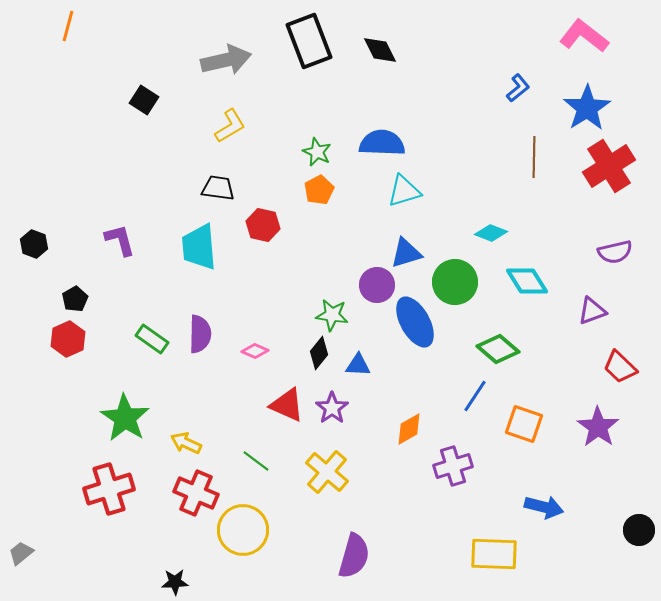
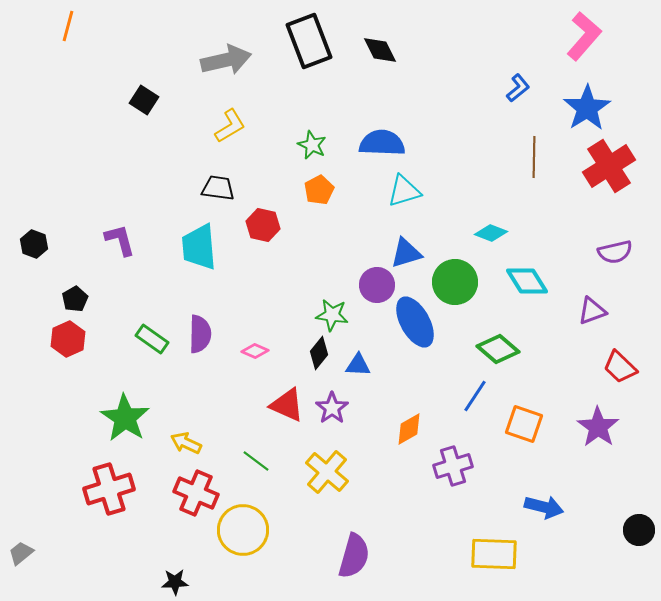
pink L-shape at (584, 36): rotated 93 degrees clockwise
green star at (317, 152): moved 5 px left, 7 px up
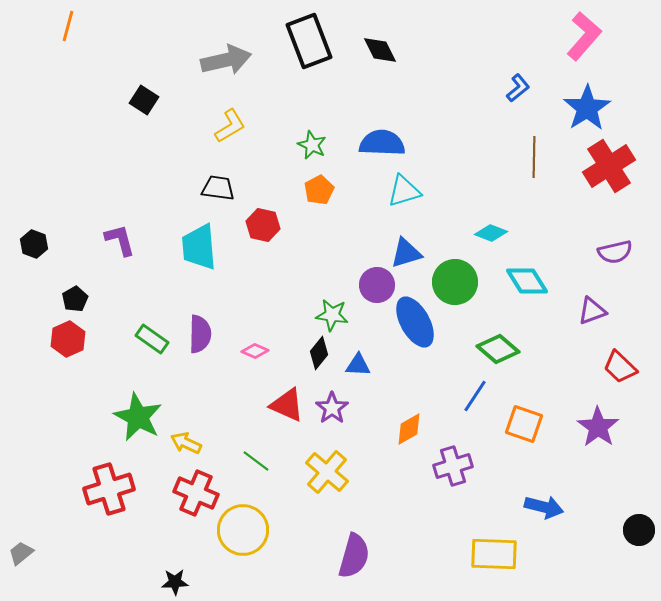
green star at (125, 418): moved 13 px right, 1 px up; rotated 6 degrees counterclockwise
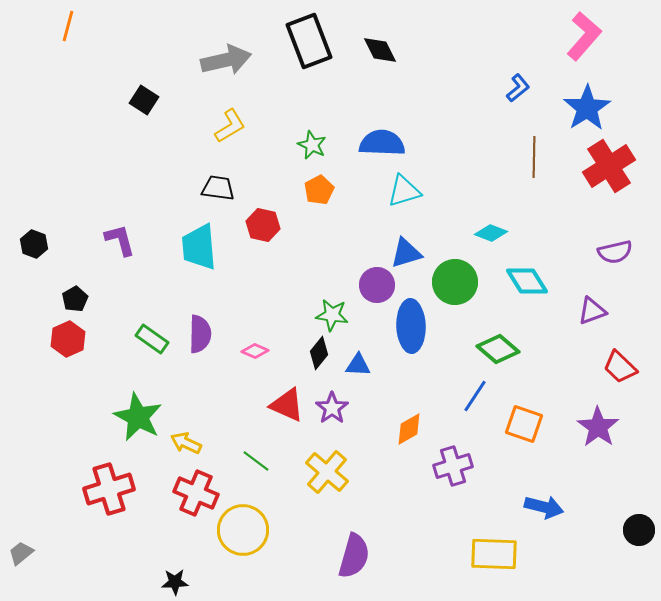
blue ellipse at (415, 322): moved 4 px left, 4 px down; rotated 27 degrees clockwise
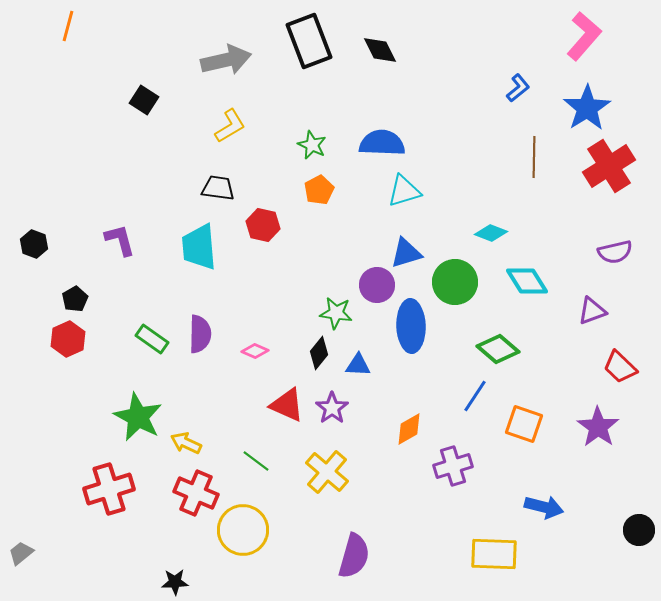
green star at (332, 315): moved 4 px right, 2 px up
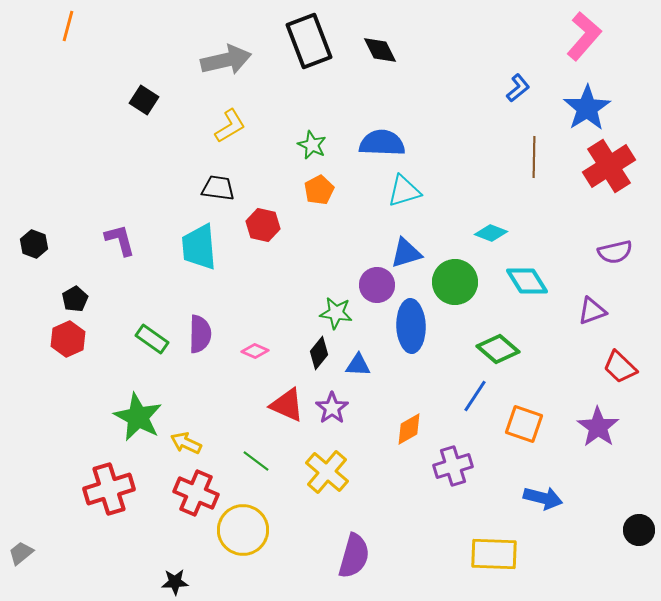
blue arrow at (544, 507): moved 1 px left, 9 px up
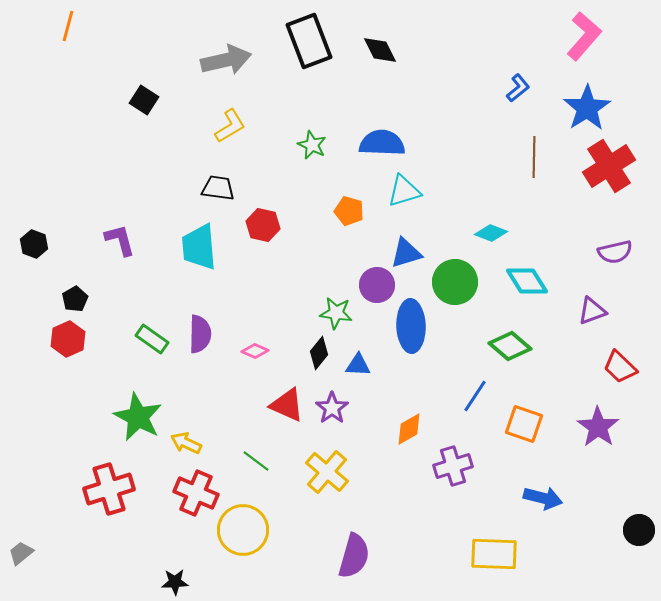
orange pentagon at (319, 190): moved 30 px right, 21 px down; rotated 28 degrees counterclockwise
green diamond at (498, 349): moved 12 px right, 3 px up
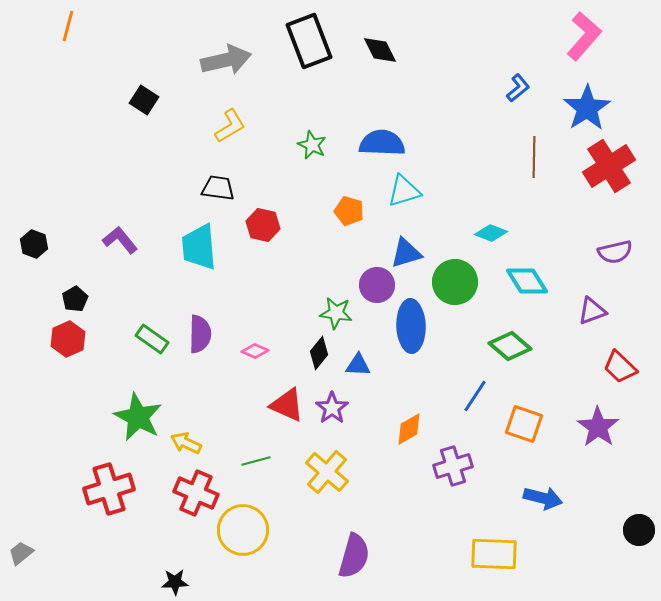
purple L-shape at (120, 240): rotated 24 degrees counterclockwise
green line at (256, 461): rotated 52 degrees counterclockwise
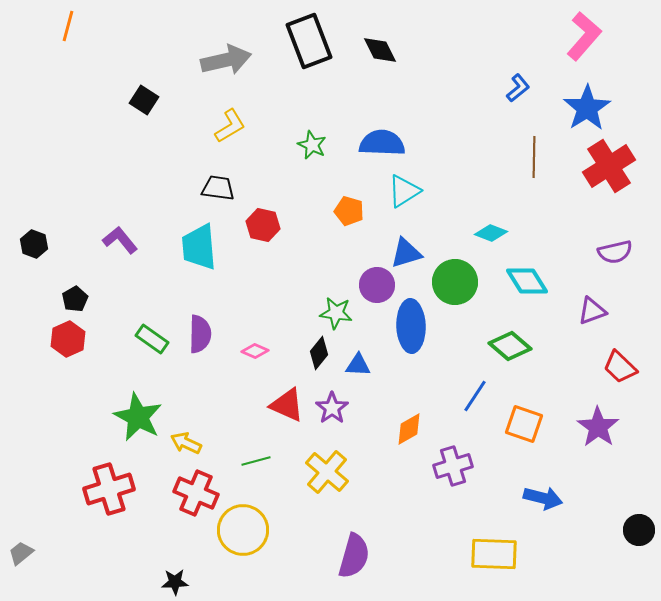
cyan triangle at (404, 191): rotated 15 degrees counterclockwise
